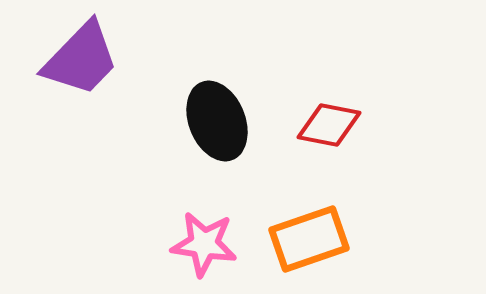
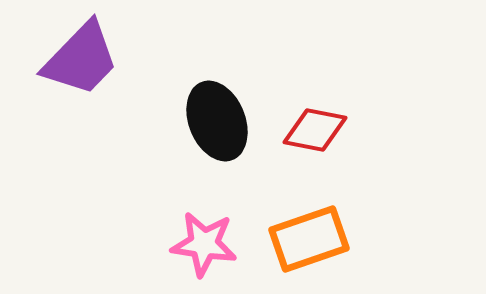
red diamond: moved 14 px left, 5 px down
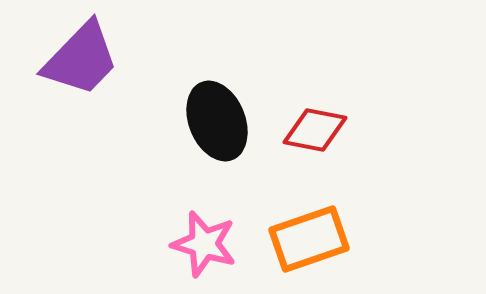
pink star: rotated 8 degrees clockwise
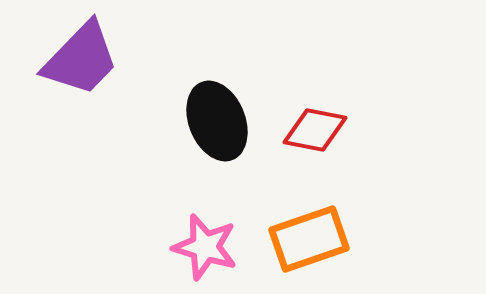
pink star: moved 1 px right, 3 px down
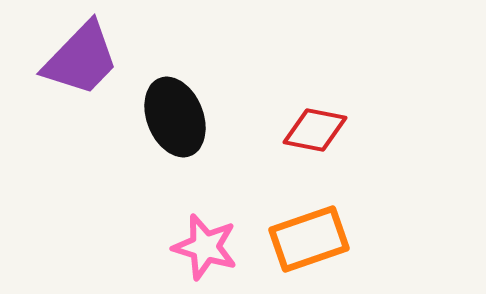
black ellipse: moved 42 px left, 4 px up
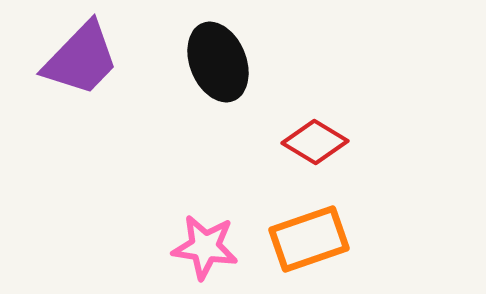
black ellipse: moved 43 px right, 55 px up
red diamond: moved 12 px down; rotated 20 degrees clockwise
pink star: rotated 8 degrees counterclockwise
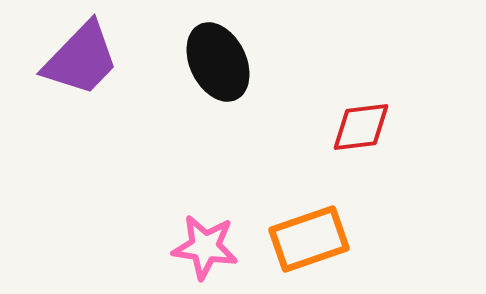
black ellipse: rotated 4 degrees counterclockwise
red diamond: moved 46 px right, 15 px up; rotated 38 degrees counterclockwise
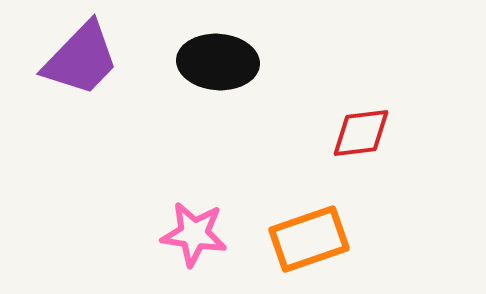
black ellipse: rotated 60 degrees counterclockwise
red diamond: moved 6 px down
pink star: moved 11 px left, 13 px up
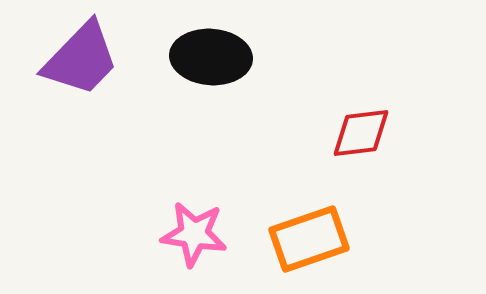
black ellipse: moved 7 px left, 5 px up
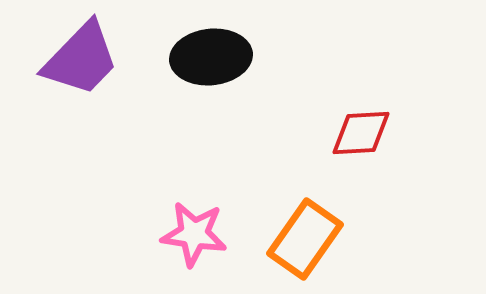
black ellipse: rotated 10 degrees counterclockwise
red diamond: rotated 4 degrees clockwise
orange rectangle: moved 4 px left; rotated 36 degrees counterclockwise
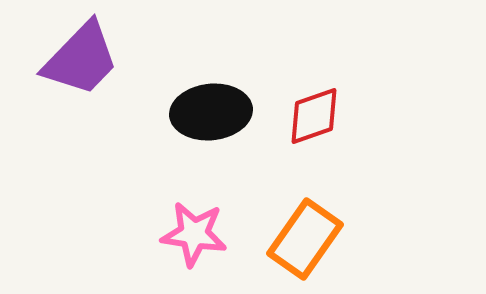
black ellipse: moved 55 px down
red diamond: moved 47 px left, 17 px up; rotated 16 degrees counterclockwise
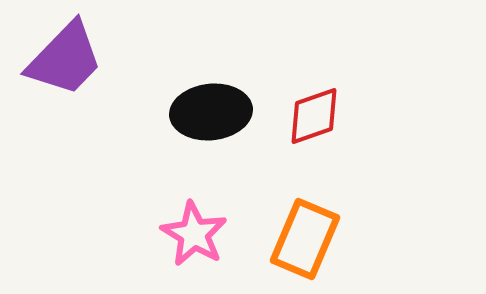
purple trapezoid: moved 16 px left
pink star: rotated 22 degrees clockwise
orange rectangle: rotated 12 degrees counterclockwise
